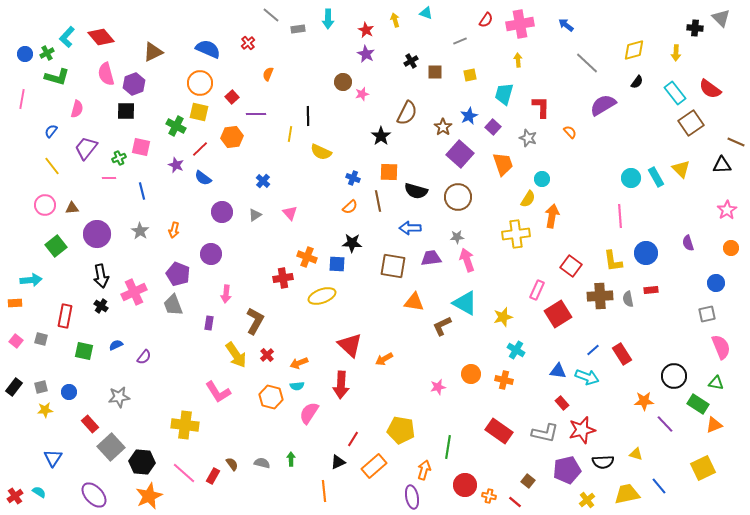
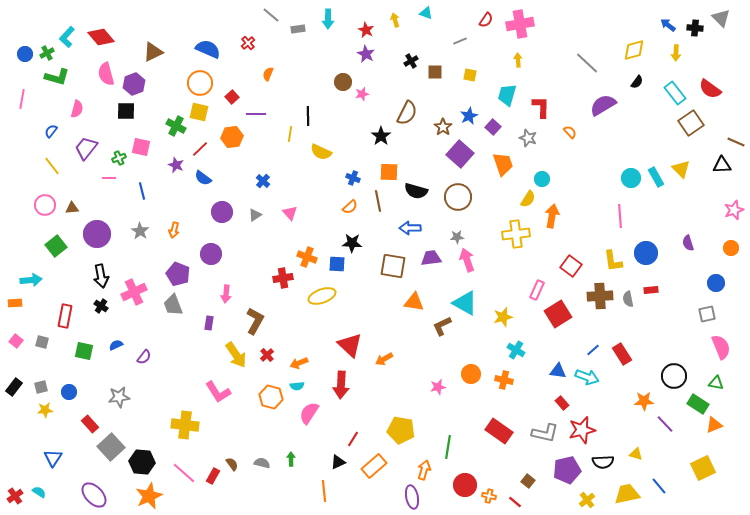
blue arrow at (566, 25): moved 102 px right
yellow square at (470, 75): rotated 24 degrees clockwise
cyan trapezoid at (504, 94): moved 3 px right, 1 px down
pink star at (727, 210): moved 7 px right; rotated 12 degrees clockwise
gray square at (41, 339): moved 1 px right, 3 px down
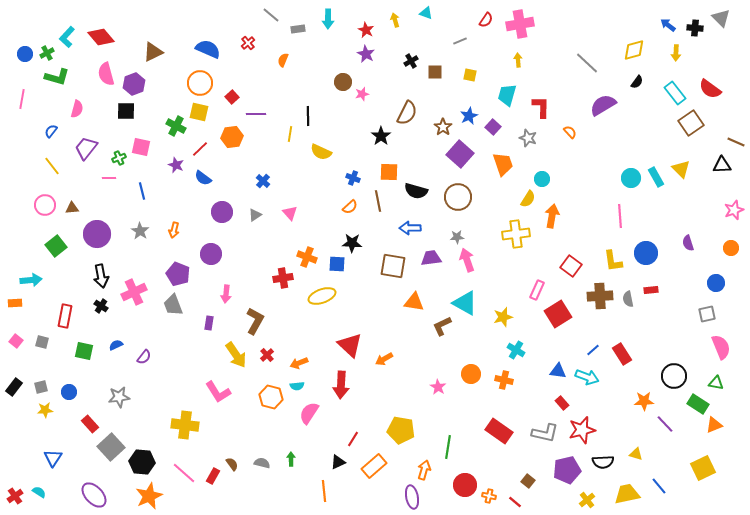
orange semicircle at (268, 74): moved 15 px right, 14 px up
pink star at (438, 387): rotated 28 degrees counterclockwise
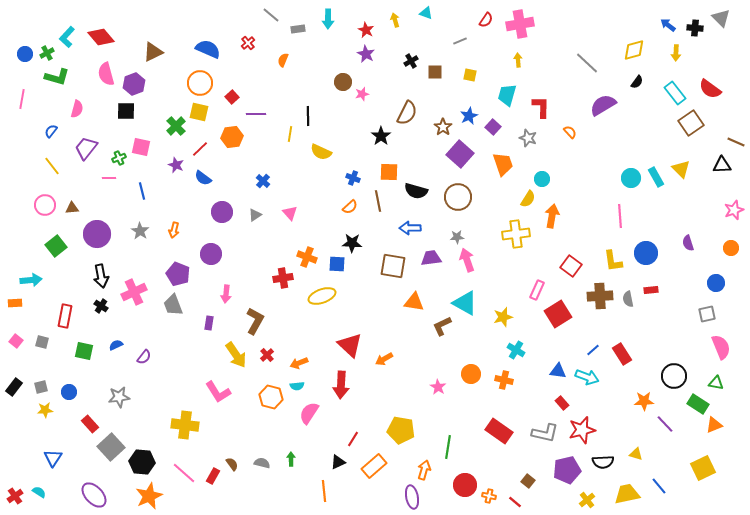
green cross at (176, 126): rotated 18 degrees clockwise
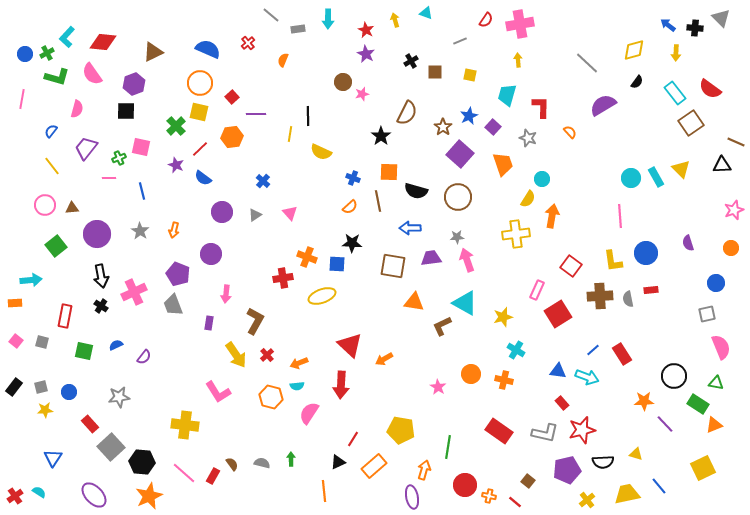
red diamond at (101, 37): moved 2 px right, 5 px down; rotated 44 degrees counterclockwise
pink semicircle at (106, 74): moved 14 px left; rotated 20 degrees counterclockwise
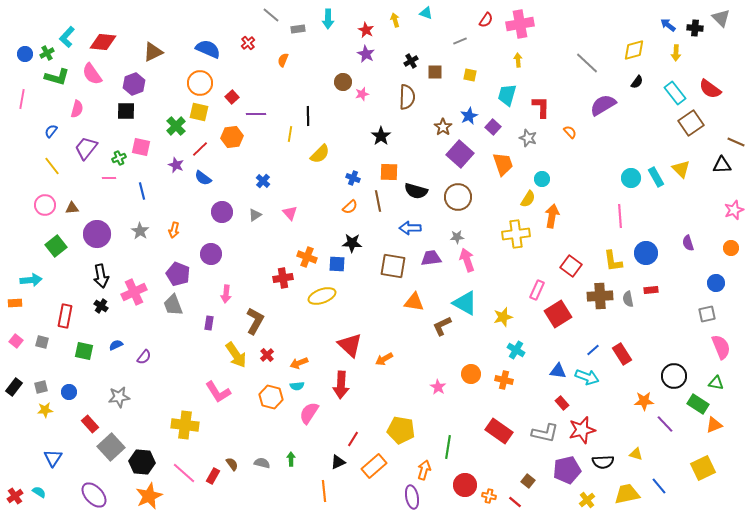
brown semicircle at (407, 113): moved 16 px up; rotated 25 degrees counterclockwise
yellow semicircle at (321, 152): moved 1 px left, 2 px down; rotated 70 degrees counterclockwise
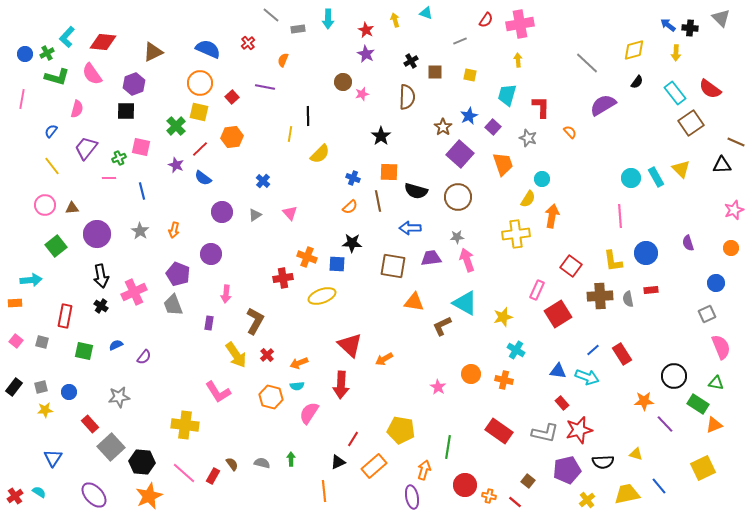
black cross at (695, 28): moved 5 px left
purple line at (256, 114): moved 9 px right, 27 px up; rotated 12 degrees clockwise
gray square at (707, 314): rotated 12 degrees counterclockwise
red star at (582, 430): moved 3 px left
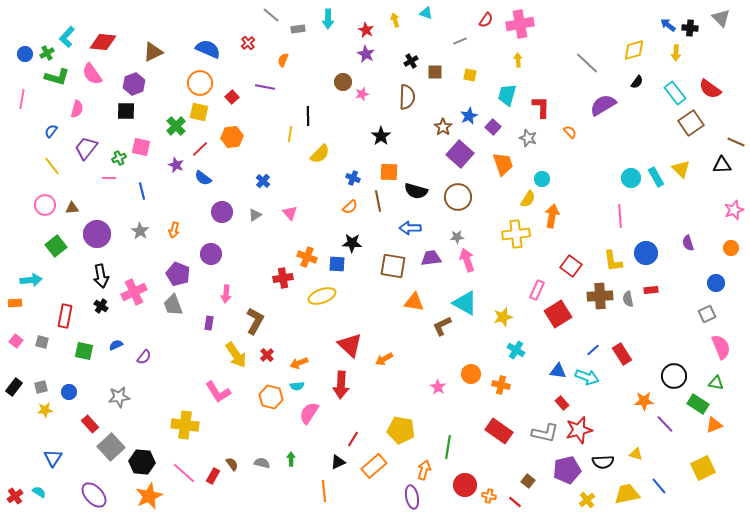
orange cross at (504, 380): moved 3 px left, 5 px down
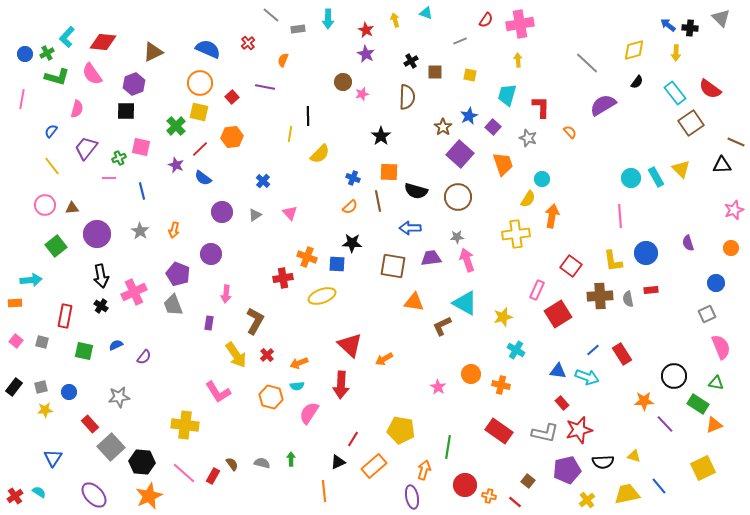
yellow triangle at (636, 454): moved 2 px left, 2 px down
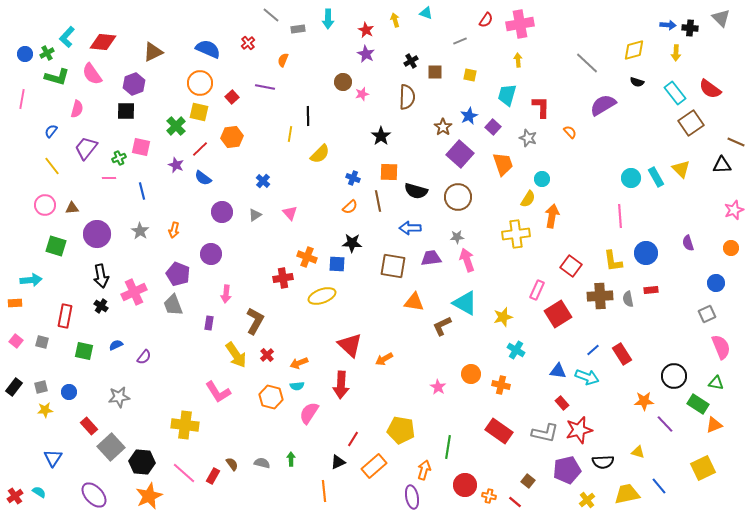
blue arrow at (668, 25): rotated 147 degrees clockwise
black semicircle at (637, 82): rotated 72 degrees clockwise
green square at (56, 246): rotated 35 degrees counterclockwise
red rectangle at (90, 424): moved 1 px left, 2 px down
yellow triangle at (634, 456): moved 4 px right, 4 px up
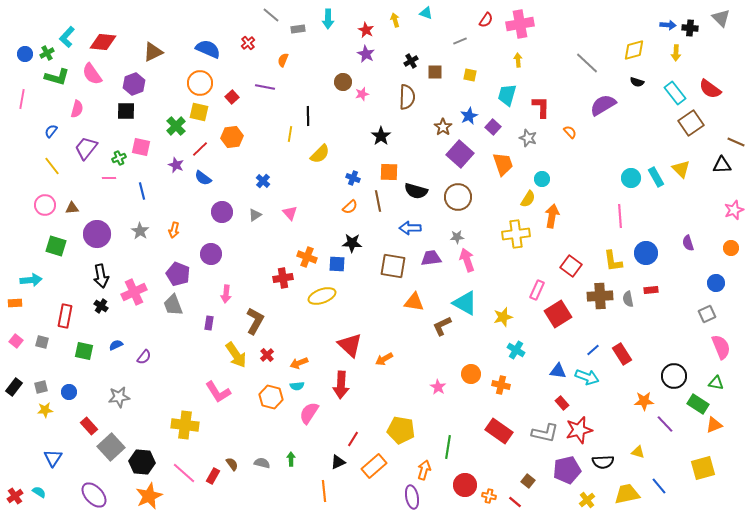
yellow square at (703, 468): rotated 10 degrees clockwise
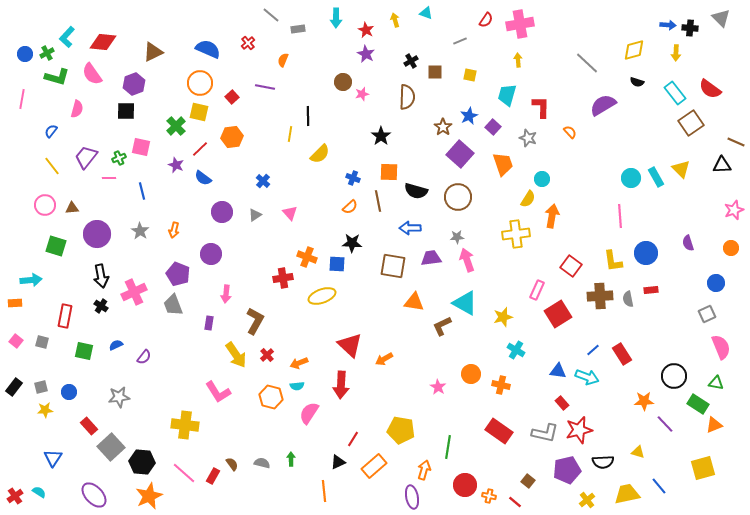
cyan arrow at (328, 19): moved 8 px right, 1 px up
purple trapezoid at (86, 148): moved 9 px down
